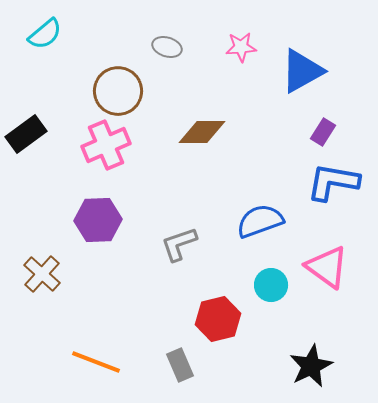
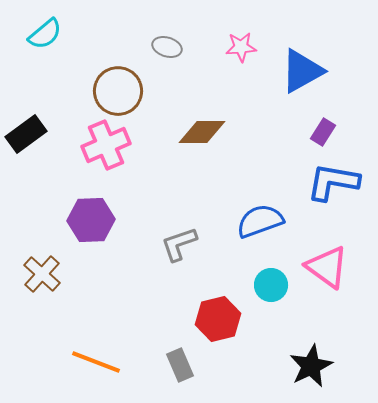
purple hexagon: moved 7 px left
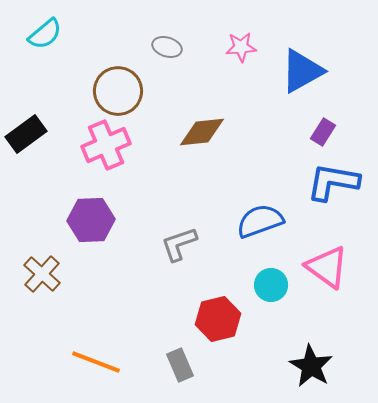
brown diamond: rotated 6 degrees counterclockwise
black star: rotated 15 degrees counterclockwise
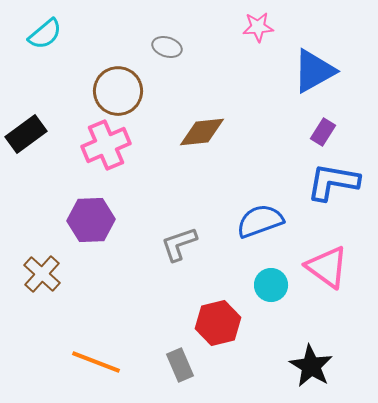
pink star: moved 17 px right, 20 px up
blue triangle: moved 12 px right
red hexagon: moved 4 px down
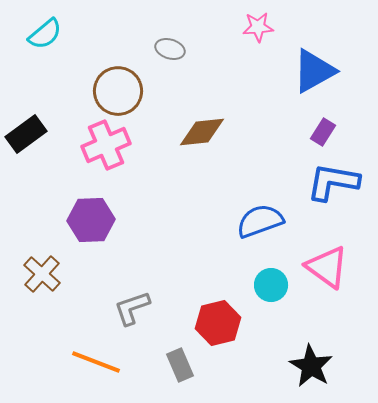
gray ellipse: moved 3 px right, 2 px down
gray L-shape: moved 47 px left, 64 px down
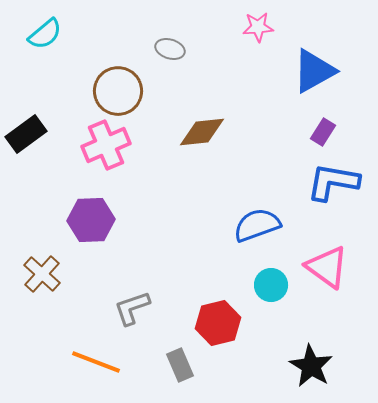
blue semicircle: moved 3 px left, 4 px down
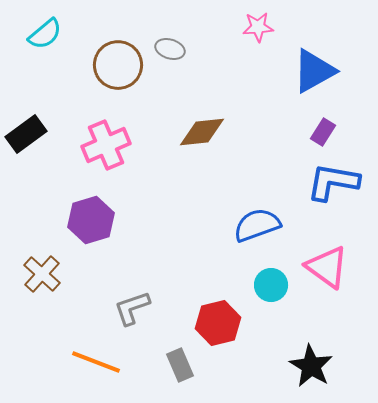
brown circle: moved 26 px up
purple hexagon: rotated 15 degrees counterclockwise
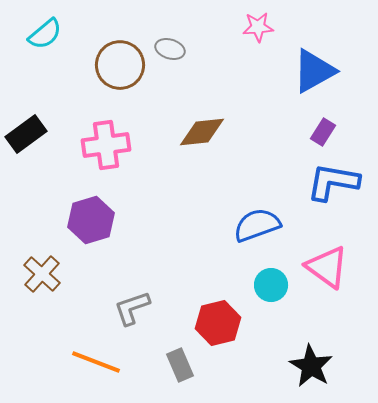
brown circle: moved 2 px right
pink cross: rotated 15 degrees clockwise
